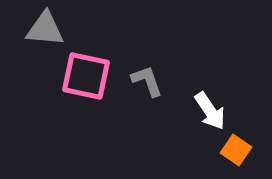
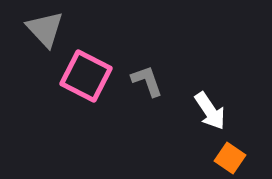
gray triangle: rotated 42 degrees clockwise
pink square: rotated 15 degrees clockwise
orange square: moved 6 px left, 8 px down
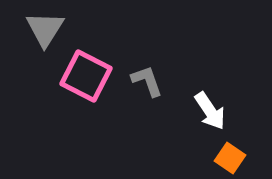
gray triangle: rotated 15 degrees clockwise
